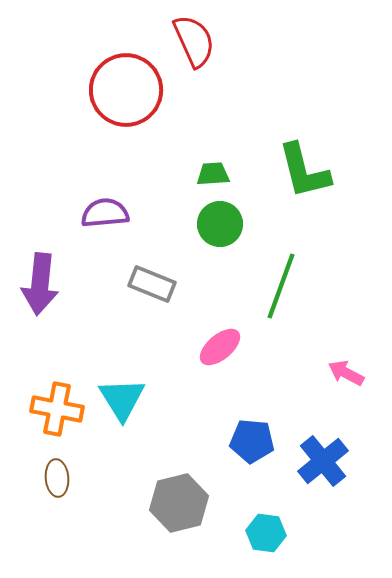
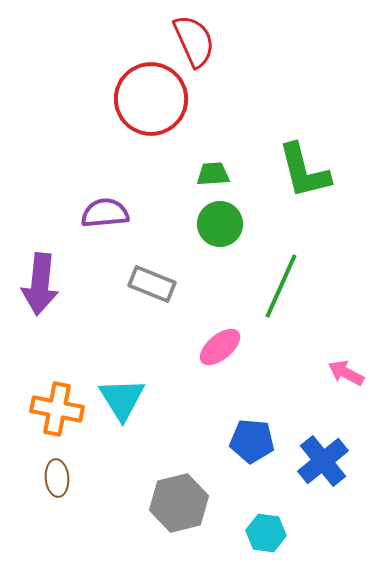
red circle: moved 25 px right, 9 px down
green line: rotated 4 degrees clockwise
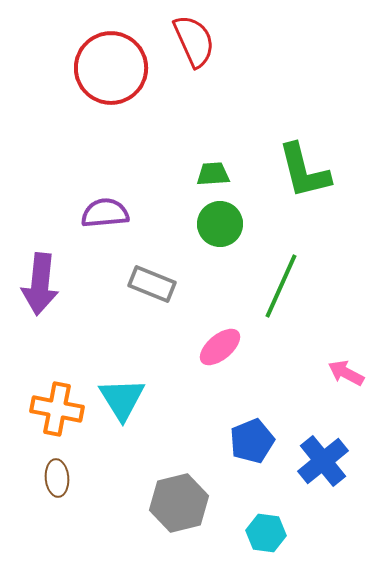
red circle: moved 40 px left, 31 px up
blue pentagon: rotated 27 degrees counterclockwise
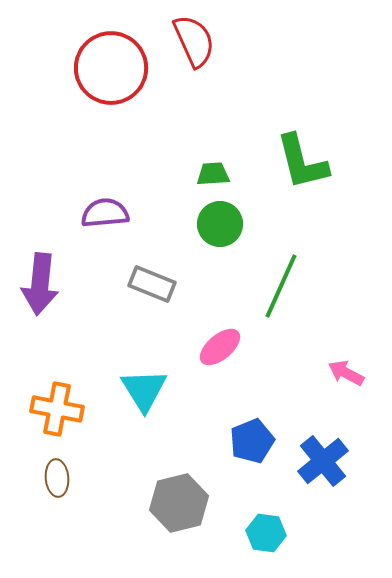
green L-shape: moved 2 px left, 9 px up
cyan triangle: moved 22 px right, 9 px up
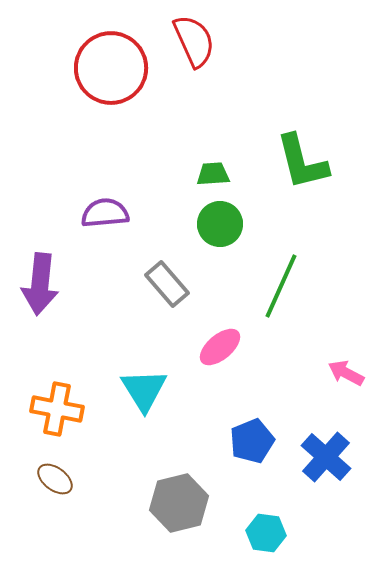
gray rectangle: moved 15 px right; rotated 27 degrees clockwise
blue cross: moved 3 px right, 4 px up; rotated 9 degrees counterclockwise
brown ellipse: moved 2 px left, 1 px down; rotated 48 degrees counterclockwise
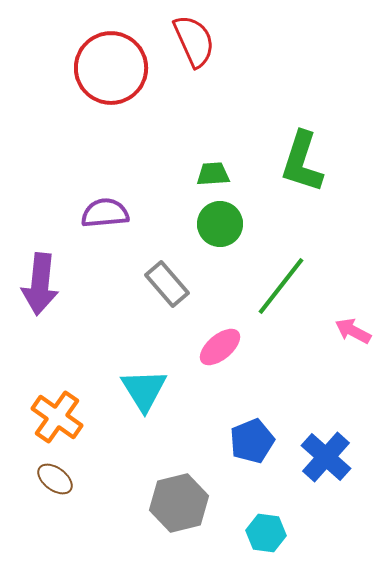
green L-shape: rotated 32 degrees clockwise
green line: rotated 14 degrees clockwise
pink arrow: moved 7 px right, 42 px up
orange cross: moved 8 px down; rotated 24 degrees clockwise
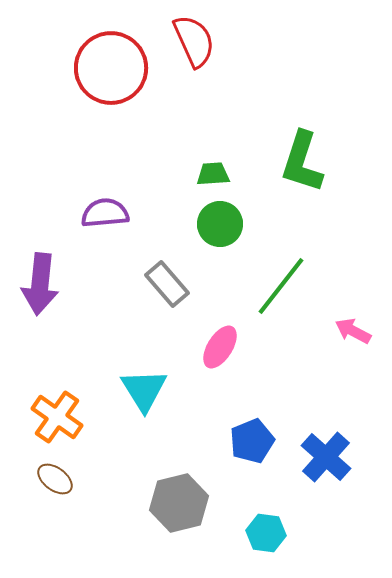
pink ellipse: rotated 18 degrees counterclockwise
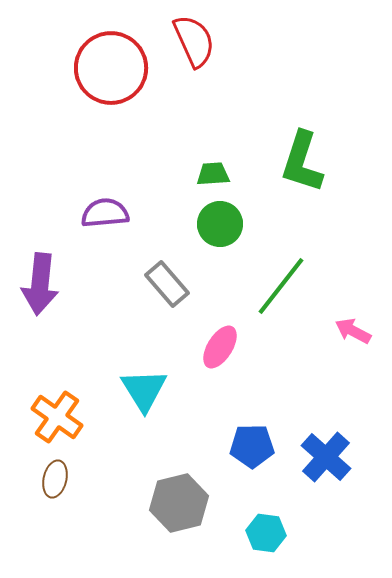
blue pentagon: moved 5 px down; rotated 21 degrees clockwise
brown ellipse: rotated 66 degrees clockwise
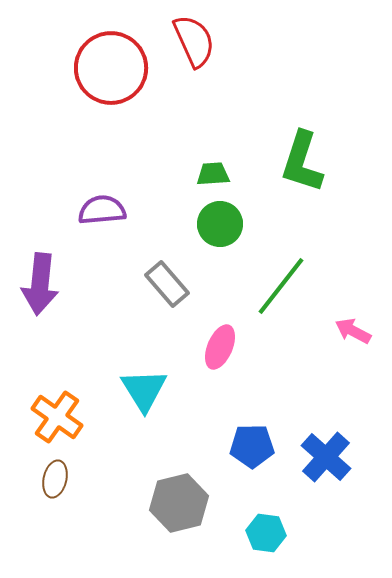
purple semicircle: moved 3 px left, 3 px up
pink ellipse: rotated 9 degrees counterclockwise
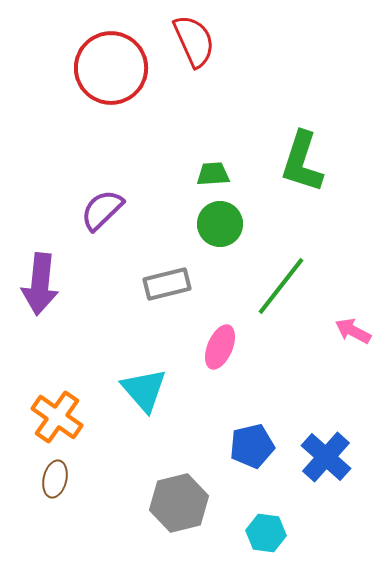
purple semicircle: rotated 39 degrees counterclockwise
gray rectangle: rotated 63 degrees counterclockwise
cyan triangle: rotated 9 degrees counterclockwise
blue pentagon: rotated 12 degrees counterclockwise
